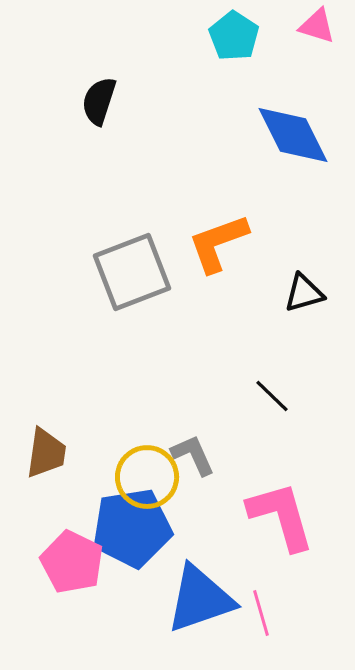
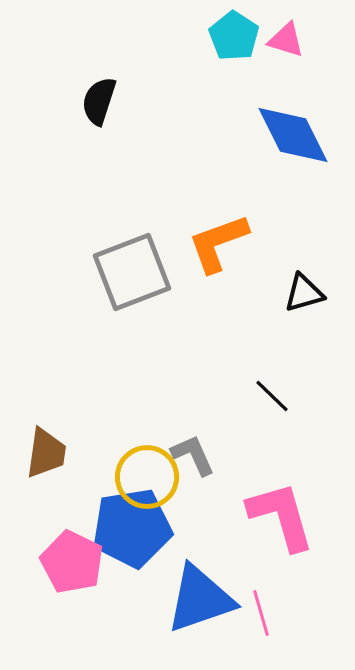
pink triangle: moved 31 px left, 14 px down
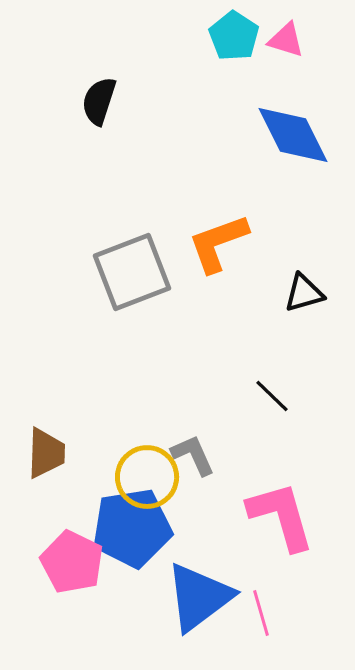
brown trapezoid: rotated 6 degrees counterclockwise
blue triangle: moved 1 px left, 2 px up; rotated 18 degrees counterclockwise
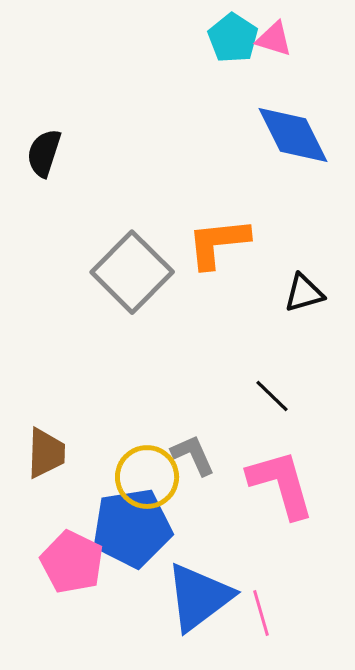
cyan pentagon: moved 1 px left, 2 px down
pink triangle: moved 12 px left, 1 px up
black semicircle: moved 55 px left, 52 px down
orange L-shape: rotated 14 degrees clockwise
gray square: rotated 24 degrees counterclockwise
pink L-shape: moved 32 px up
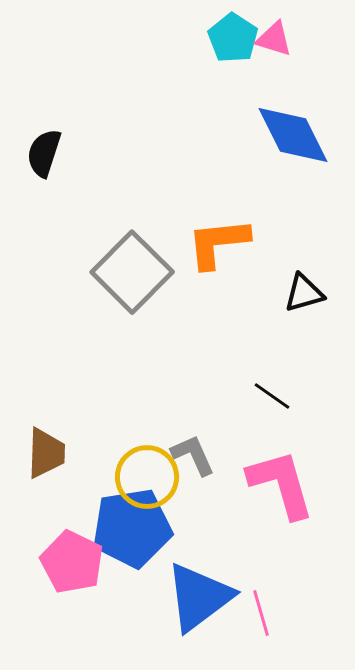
black line: rotated 9 degrees counterclockwise
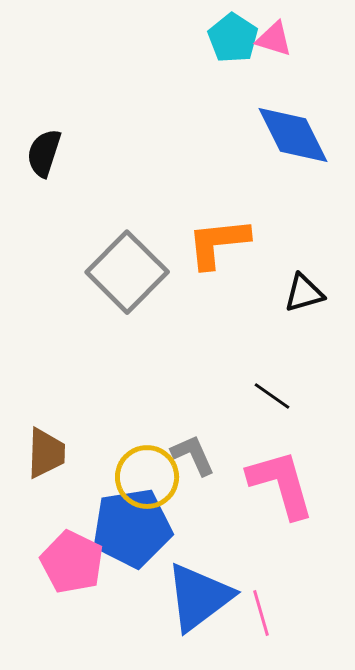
gray square: moved 5 px left
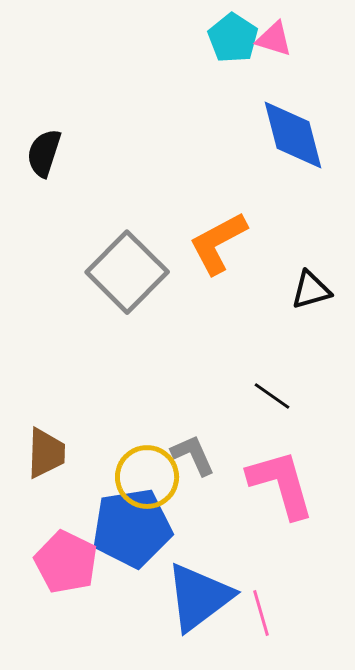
blue diamond: rotated 12 degrees clockwise
orange L-shape: rotated 22 degrees counterclockwise
black triangle: moved 7 px right, 3 px up
pink pentagon: moved 6 px left
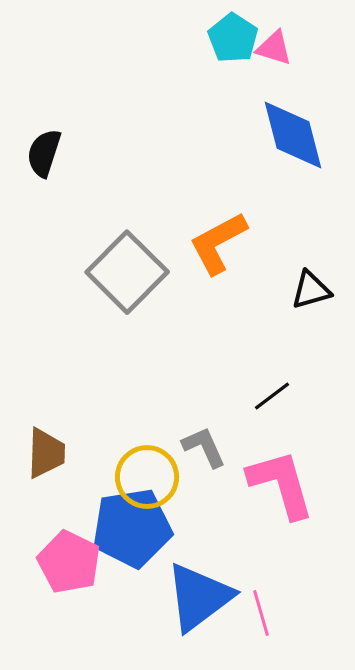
pink triangle: moved 9 px down
black line: rotated 72 degrees counterclockwise
gray L-shape: moved 11 px right, 8 px up
pink pentagon: moved 3 px right
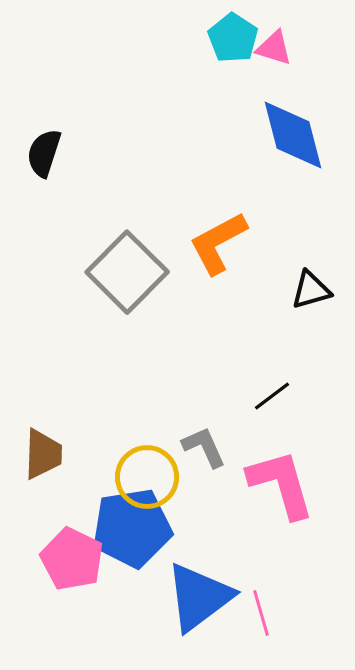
brown trapezoid: moved 3 px left, 1 px down
pink pentagon: moved 3 px right, 3 px up
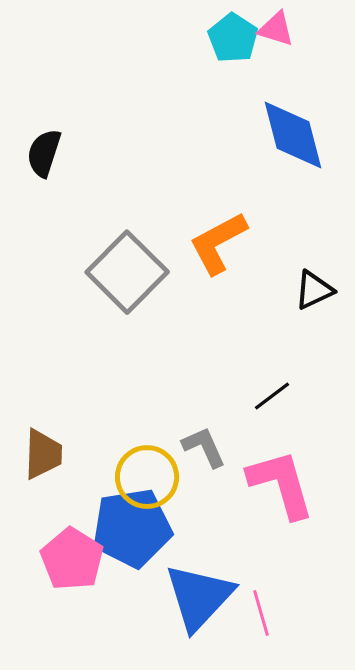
pink triangle: moved 2 px right, 19 px up
black triangle: moved 3 px right; rotated 9 degrees counterclockwise
pink pentagon: rotated 6 degrees clockwise
blue triangle: rotated 10 degrees counterclockwise
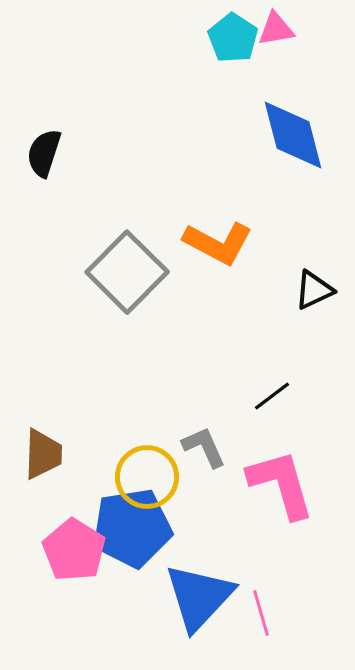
pink triangle: rotated 27 degrees counterclockwise
orange L-shape: rotated 124 degrees counterclockwise
pink pentagon: moved 2 px right, 9 px up
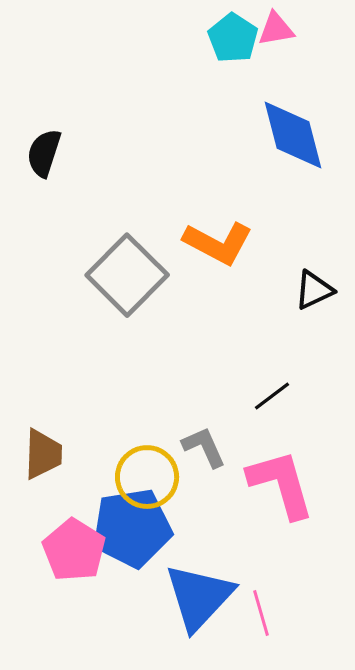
gray square: moved 3 px down
